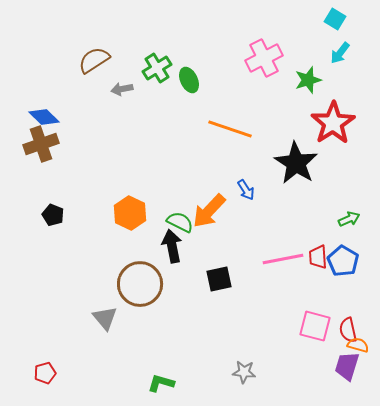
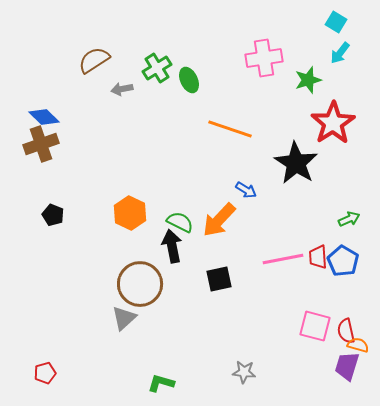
cyan square: moved 1 px right, 3 px down
pink cross: rotated 18 degrees clockwise
blue arrow: rotated 25 degrees counterclockwise
orange arrow: moved 10 px right, 9 px down
gray triangle: moved 19 px right; rotated 28 degrees clockwise
red semicircle: moved 2 px left, 1 px down
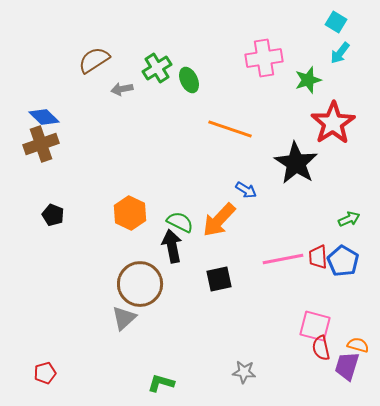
red semicircle: moved 25 px left, 17 px down
